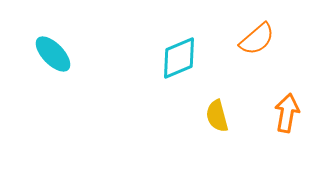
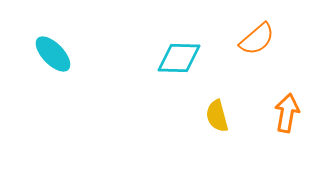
cyan diamond: rotated 24 degrees clockwise
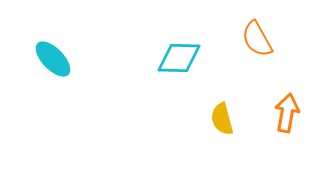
orange semicircle: rotated 102 degrees clockwise
cyan ellipse: moved 5 px down
yellow semicircle: moved 5 px right, 3 px down
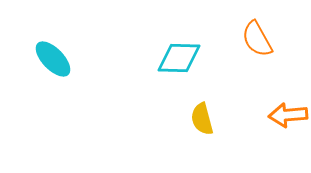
orange arrow: moved 1 px right, 2 px down; rotated 105 degrees counterclockwise
yellow semicircle: moved 20 px left
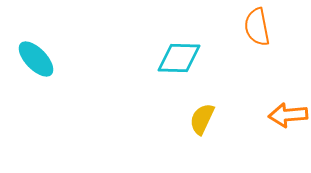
orange semicircle: moved 12 px up; rotated 18 degrees clockwise
cyan ellipse: moved 17 px left
yellow semicircle: rotated 40 degrees clockwise
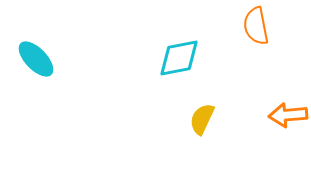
orange semicircle: moved 1 px left, 1 px up
cyan diamond: rotated 12 degrees counterclockwise
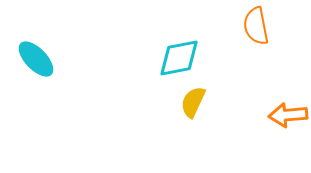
yellow semicircle: moved 9 px left, 17 px up
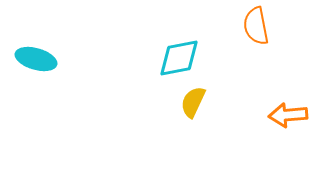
cyan ellipse: rotated 30 degrees counterclockwise
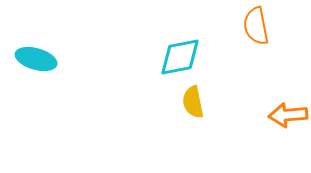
cyan diamond: moved 1 px right, 1 px up
yellow semicircle: rotated 36 degrees counterclockwise
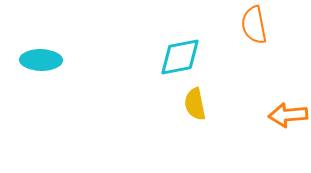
orange semicircle: moved 2 px left, 1 px up
cyan ellipse: moved 5 px right, 1 px down; rotated 15 degrees counterclockwise
yellow semicircle: moved 2 px right, 2 px down
